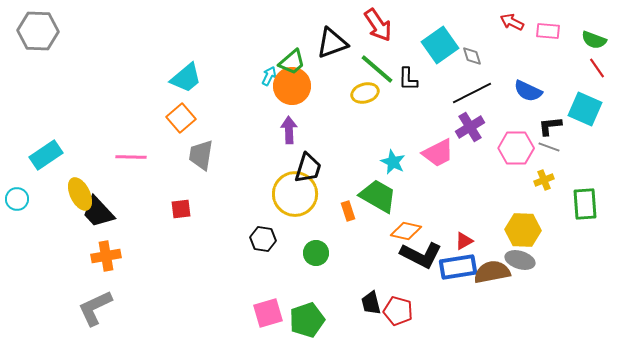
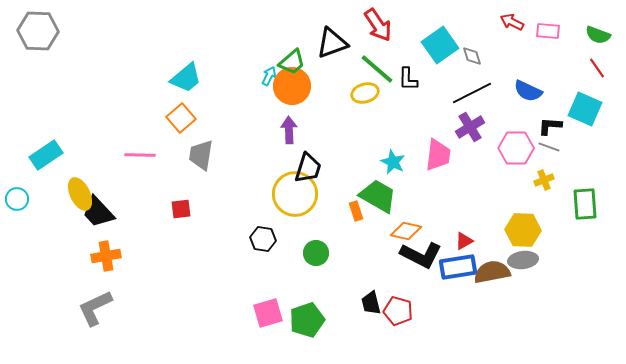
green semicircle at (594, 40): moved 4 px right, 5 px up
black L-shape at (550, 126): rotated 10 degrees clockwise
pink trapezoid at (438, 153): moved 2 px down; rotated 56 degrees counterclockwise
pink line at (131, 157): moved 9 px right, 2 px up
orange rectangle at (348, 211): moved 8 px right
gray ellipse at (520, 260): moved 3 px right; rotated 24 degrees counterclockwise
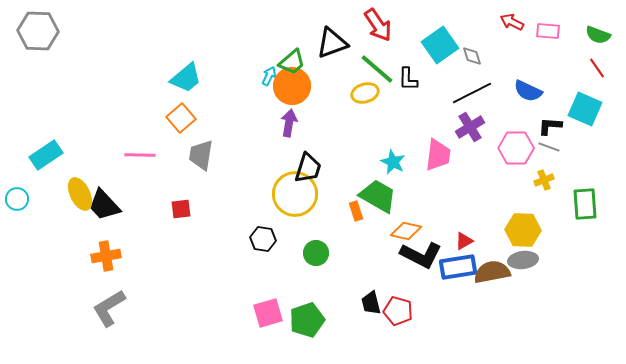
purple arrow at (289, 130): moved 7 px up; rotated 12 degrees clockwise
black trapezoid at (98, 212): moved 6 px right, 7 px up
gray L-shape at (95, 308): moved 14 px right; rotated 6 degrees counterclockwise
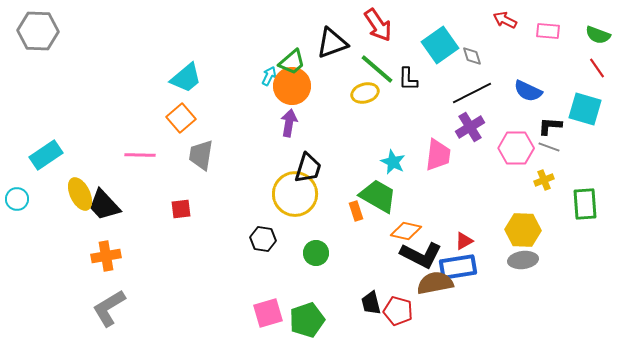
red arrow at (512, 22): moved 7 px left, 2 px up
cyan square at (585, 109): rotated 8 degrees counterclockwise
brown semicircle at (492, 272): moved 57 px left, 11 px down
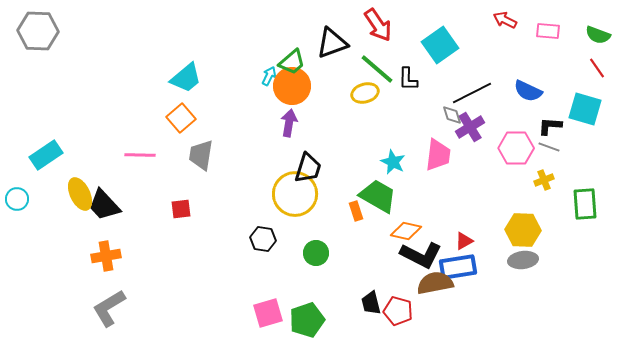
gray diamond at (472, 56): moved 20 px left, 59 px down
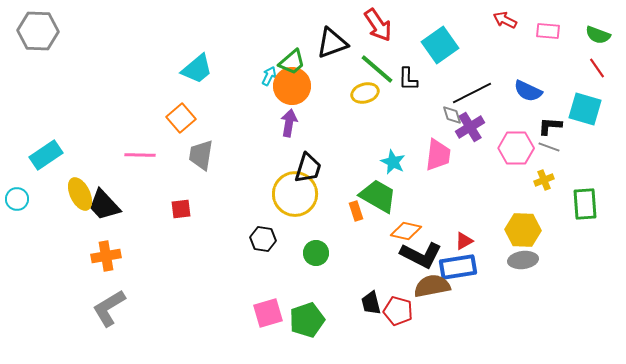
cyan trapezoid at (186, 78): moved 11 px right, 9 px up
brown semicircle at (435, 283): moved 3 px left, 3 px down
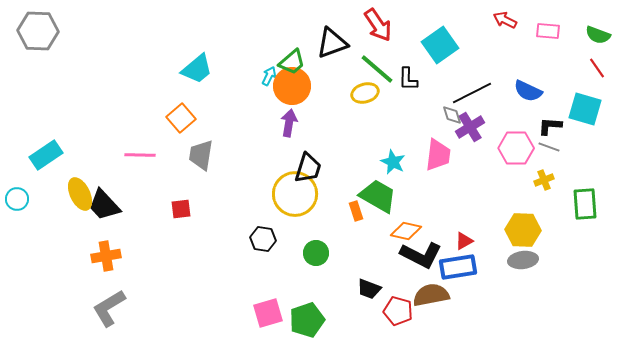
brown semicircle at (432, 286): moved 1 px left, 9 px down
black trapezoid at (371, 303): moved 2 px left, 14 px up; rotated 55 degrees counterclockwise
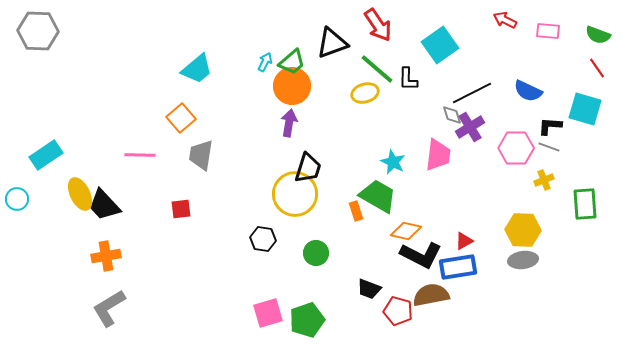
cyan arrow at (269, 76): moved 4 px left, 14 px up
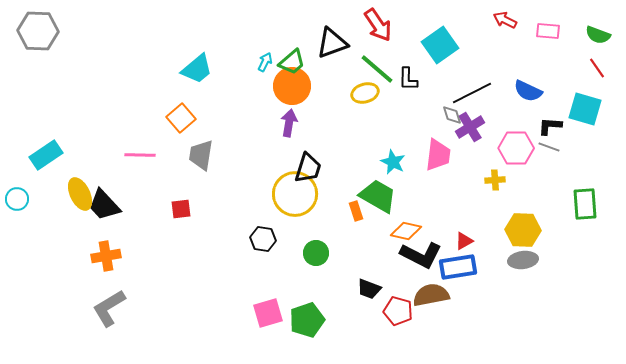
yellow cross at (544, 180): moved 49 px left; rotated 18 degrees clockwise
